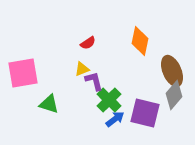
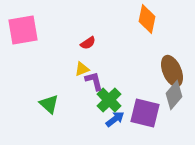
orange diamond: moved 7 px right, 22 px up
pink square: moved 43 px up
green triangle: rotated 25 degrees clockwise
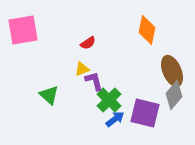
orange diamond: moved 11 px down
green triangle: moved 9 px up
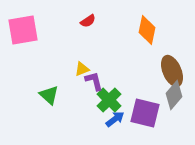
red semicircle: moved 22 px up
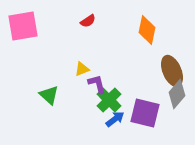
pink square: moved 4 px up
purple L-shape: moved 3 px right, 3 px down
gray diamond: moved 3 px right, 1 px up
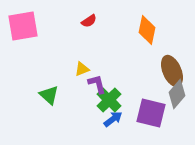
red semicircle: moved 1 px right
purple square: moved 6 px right
blue arrow: moved 2 px left
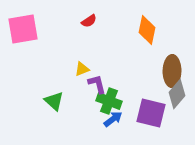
pink square: moved 3 px down
brown ellipse: rotated 24 degrees clockwise
green triangle: moved 5 px right, 6 px down
green cross: moved 1 px down; rotated 25 degrees counterclockwise
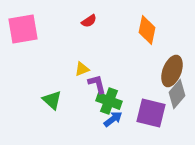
brown ellipse: rotated 20 degrees clockwise
green triangle: moved 2 px left, 1 px up
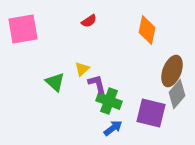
yellow triangle: rotated 21 degrees counterclockwise
green triangle: moved 3 px right, 18 px up
blue arrow: moved 9 px down
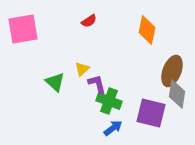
gray diamond: rotated 32 degrees counterclockwise
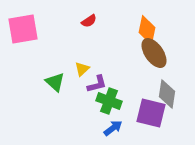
brown ellipse: moved 18 px left, 18 px up; rotated 56 degrees counterclockwise
purple L-shape: rotated 90 degrees clockwise
gray diamond: moved 10 px left
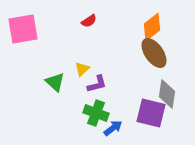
orange diamond: moved 5 px right, 3 px up; rotated 40 degrees clockwise
green cross: moved 13 px left, 12 px down
